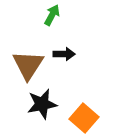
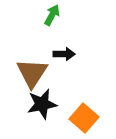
brown triangle: moved 4 px right, 8 px down
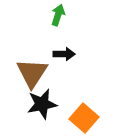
green arrow: moved 6 px right; rotated 10 degrees counterclockwise
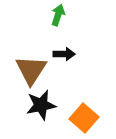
brown triangle: moved 1 px left, 3 px up
black star: moved 1 px left, 1 px down
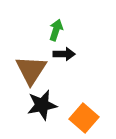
green arrow: moved 2 px left, 15 px down
black star: moved 1 px right
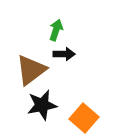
brown triangle: rotated 20 degrees clockwise
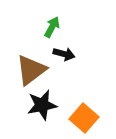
green arrow: moved 4 px left, 3 px up; rotated 10 degrees clockwise
black arrow: rotated 15 degrees clockwise
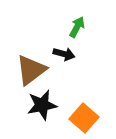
green arrow: moved 25 px right
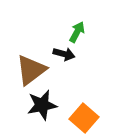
green arrow: moved 5 px down
